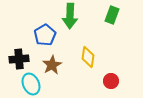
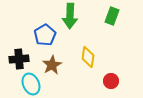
green rectangle: moved 1 px down
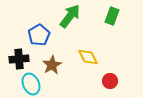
green arrow: rotated 145 degrees counterclockwise
blue pentagon: moved 6 px left
yellow diamond: rotated 35 degrees counterclockwise
red circle: moved 1 px left
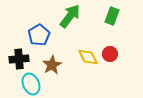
red circle: moved 27 px up
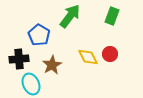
blue pentagon: rotated 10 degrees counterclockwise
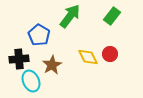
green rectangle: rotated 18 degrees clockwise
cyan ellipse: moved 3 px up
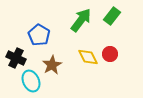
green arrow: moved 11 px right, 4 px down
black cross: moved 3 px left, 1 px up; rotated 30 degrees clockwise
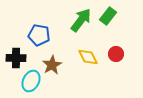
green rectangle: moved 4 px left
blue pentagon: rotated 20 degrees counterclockwise
red circle: moved 6 px right
black cross: rotated 24 degrees counterclockwise
cyan ellipse: rotated 50 degrees clockwise
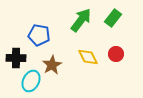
green rectangle: moved 5 px right, 2 px down
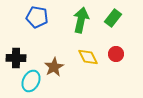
green arrow: rotated 25 degrees counterclockwise
blue pentagon: moved 2 px left, 18 px up
brown star: moved 2 px right, 2 px down
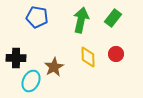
yellow diamond: rotated 25 degrees clockwise
